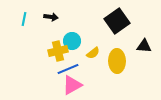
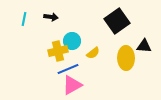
yellow ellipse: moved 9 px right, 3 px up
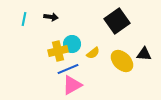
cyan circle: moved 3 px down
black triangle: moved 8 px down
yellow ellipse: moved 4 px left, 3 px down; rotated 45 degrees counterclockwise
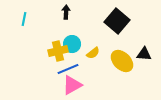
black arrow: moved 15 px right, 5 px up; rotated 96 degrees counterclockwise
black square: rotated 15 degrees counterclockwise
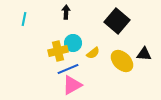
cyan circle: moved 1 px right, 1 px up
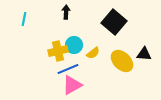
black square: moved 3 px left, 1 px down
cyan circle: moved 1 px right, 2 px down
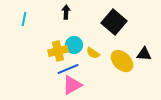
yellow semicircle: rotated 72 degrees clockwise
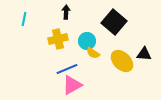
cyan circle: moved 13 px right, 4 px up
yellow cross: moved 12 px up
blue line: moved 1 px left
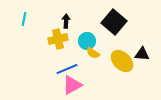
black arrow: moved 9 px down
black triangle: moved 2 px left
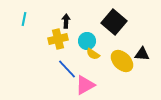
yellow semicircle: moved 1 px down
blue line: rotated 70 degrees clockwise
pink triangle: moved 13 px right
